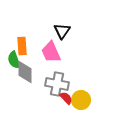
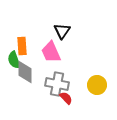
yellow circle: moved 16 px right, 15 px up
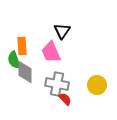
red semicircle: moved 1 px left, 1 px down
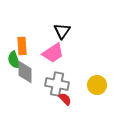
pink trapezoid: moved 2 px right, 1 px down; rotated 100 degrees counterclockwise
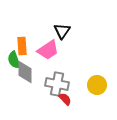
pink trapezoid: moved 5 px left, 3 px up
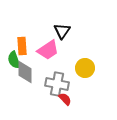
yellow circle: moved 12 px left, 17 px up
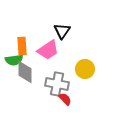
green semicircle: rotated 78 degrees counterclockwise
yellow circle: moved 1 px down
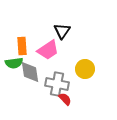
green semicircle: moved 3 px down
gray diamond: moved 5 px right; rotated 10 degrees counterclockwise
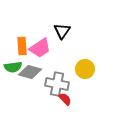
pink trapezoid: moved 8 px left, 2 px up
green semicircle: moved 1 px left, 4 px down
gray diamond: rotated 65 degrees counterclockwise
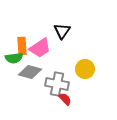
green semicircle: moved 1 px right, 9 px up
